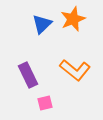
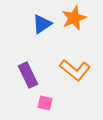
orange star: moved 1 px right, 1 px up
blue triangle: rotated 10 degrees clockwise
pink square: rotated 28 degrees clockwise
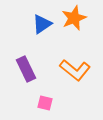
purple rectangle: moved 2 px left, 6 px up
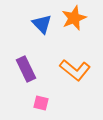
blue triangle: rotated 40 degrees counterclockwise
pink square: moved 4 px left
